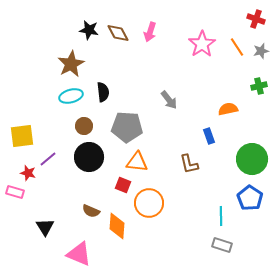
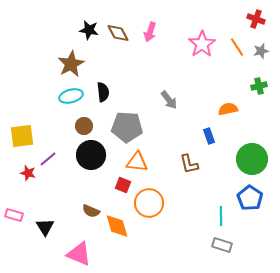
black circle: moved 2 px right, 2 px up
pink rectangle: moved 1 px left, 23 px down
orange diamond: rotated 20 degrees counterclockwise
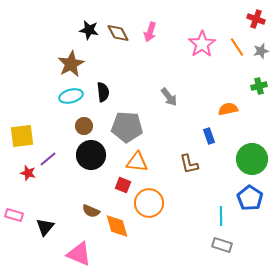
gray arrow: moved 3 px up
black triangle: rotated 12 degrees clockwise
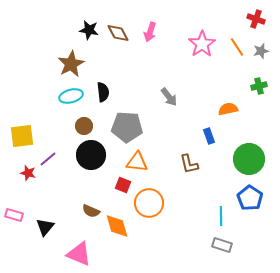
green circle: moved 3 px left
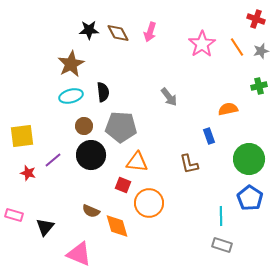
black star: rotated 12 degrees counterclockwise
gray pentagon: moved 6 px left
purple line: moved 5 px right, 1 px down
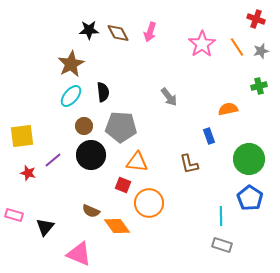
cyan ellipse: rotated 35 degrees counterclockwise
orange diamond: rotated 20 degrees counterclockwise
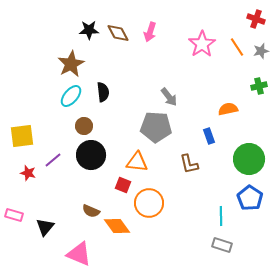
gray pentagon: moved 35 px right
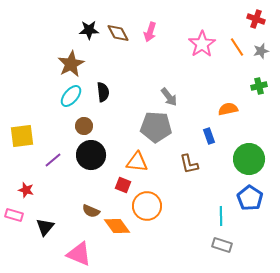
red star: moved 2 px left, 17 px down
orange circle: moved 2 px left, 3 px down
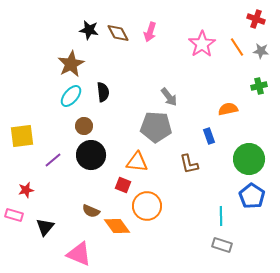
black star: rotated 12 degrees clockwise
gray star: rotated 21 degrees clockwise
red star: rotated 28 degrees counterclockwise
blue pentagon: moved 2 px right, 2 px up
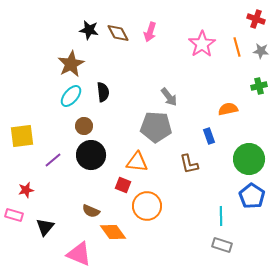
orange line: rotated 18 degrees clockwise
orange diamond: moved 4 px left, 6 px down
